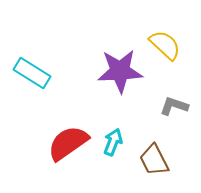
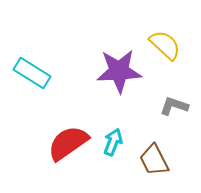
purple star: moved 1 px left
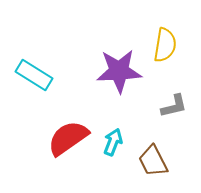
yellow semicircle: rotated 56 degrees clockwise
cyan rectangle: moved 2 px right, 2 px down
gray L-shape: rotated 148 degrees clockwise
red semicircle: moved 5 px up
brown trapezoid: moved 1 px left, 1 px down
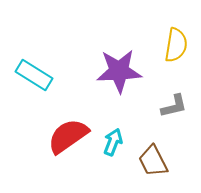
yellow semicircle: moved 11 px right
red semicircle: moved 2 px up
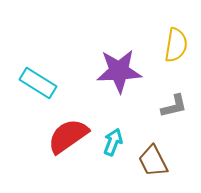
cyan rectangle: moved 4 px right, 8 px down
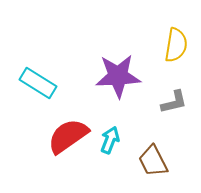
purple star: moved 1 px left, 5 px down
gray L-shape: moved 4 px up
cyan arrow: moved 3 px left, 2 px up
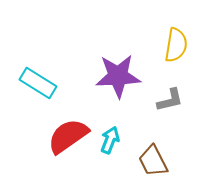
gray L-shape: moved 4 px left, 2 px up
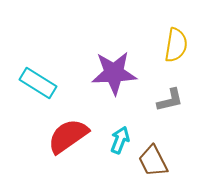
purple star: moved 4 px left, 3 px up
cyan arrow: moved 10 px right
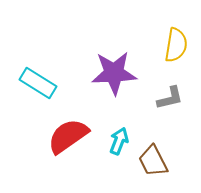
gray L-shape: moved 2 px up
cyan arrow: moved 1 px left, 1 px down
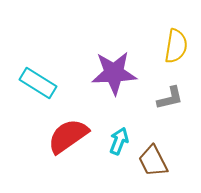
yellow semicircle: moved 1 px down
